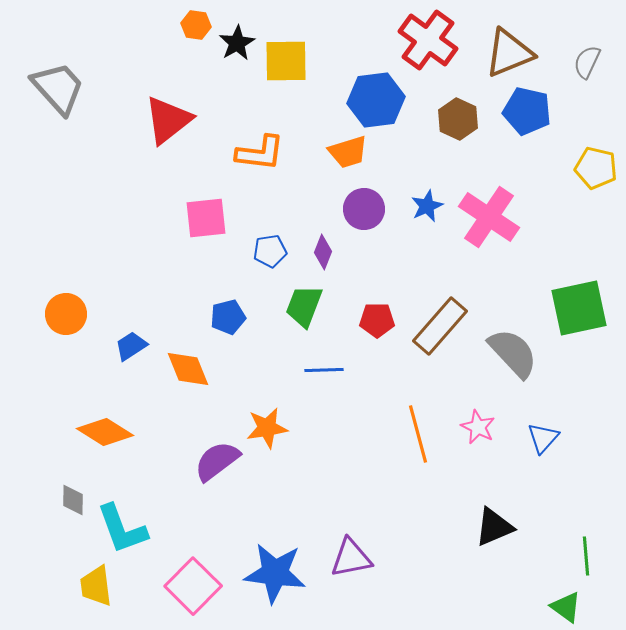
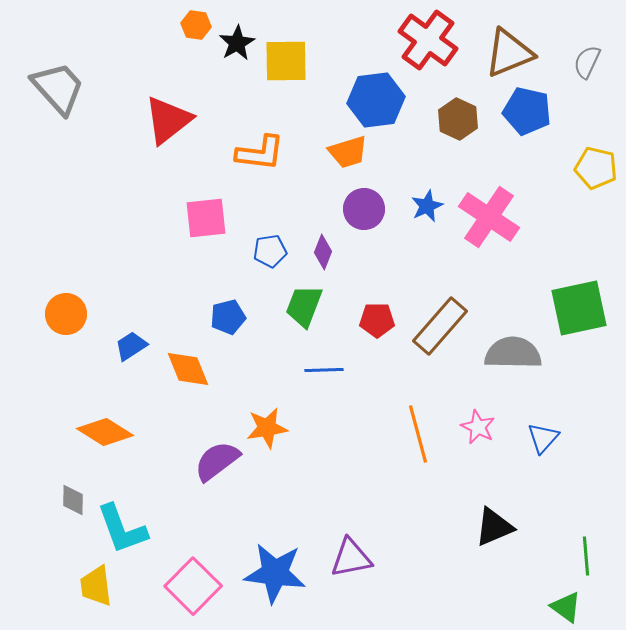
gray semicircle at (513, 353): rotated 46 degrees counterclockwise
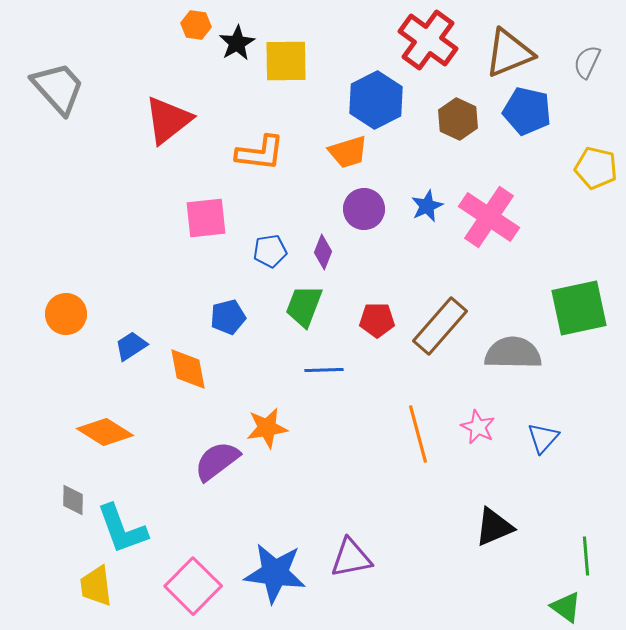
blue hexagon at (376, 100): rotated 20 degrees counterclockwise
orange diamond at (188, 369): rotated 12 degrees clockwise
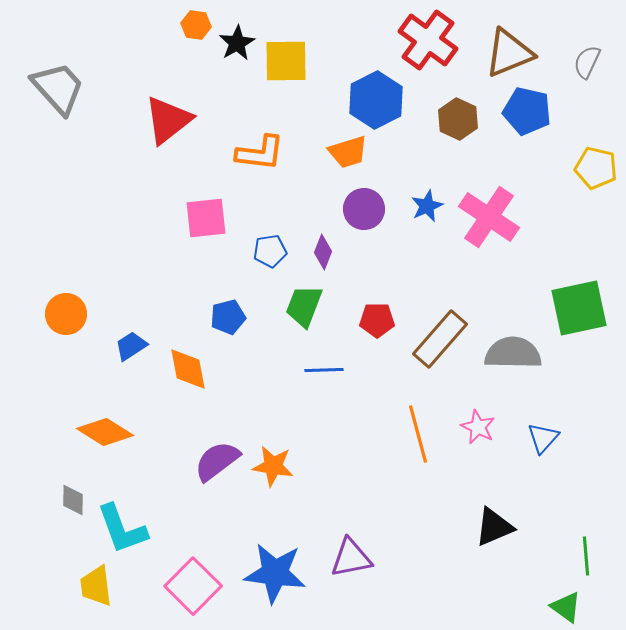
brown rectangle at (440, 326): moved 13 px down
orange star at (267, 428): moved 6 px right, 38 px down; rotated 18 degrees clockwise
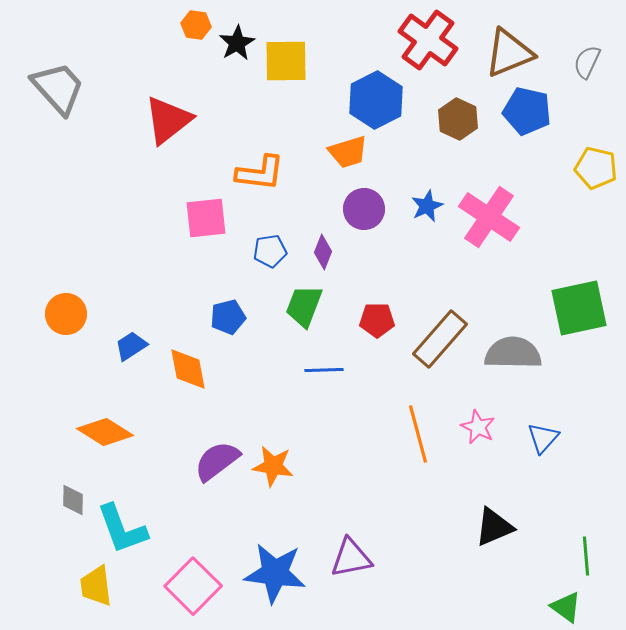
orange L-shape at (260, 153): moved 20 px down
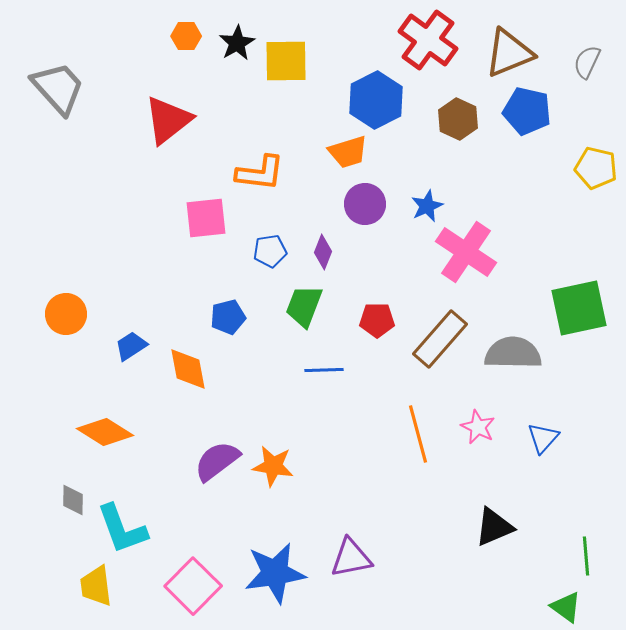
orange hexagon at (196, 25): moved 10 px left, 11 px down; rotated 8 degrees counterclockwise
purple circle at (364, 209): moved 1 px right, 5 px up
pink cross at (489, 217): moved 23 px left, 35 px down
blue star at (275, 573): rotated 16 degrees counterclockwise
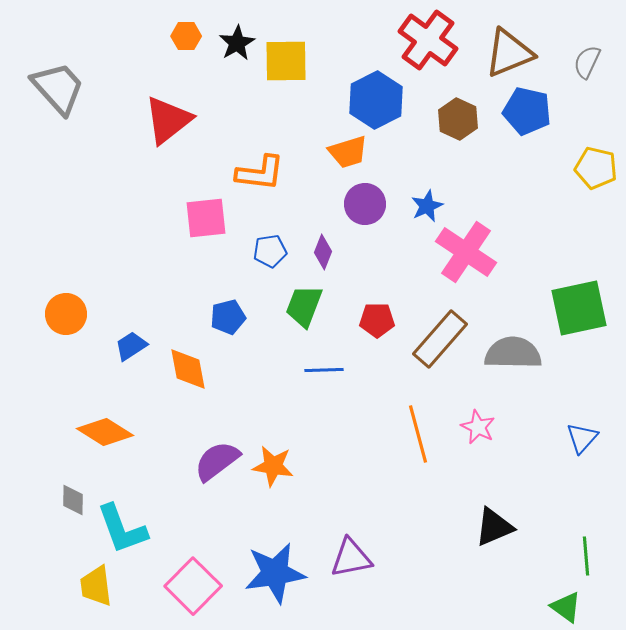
blue triangle at (543, 438): moved 39 px right
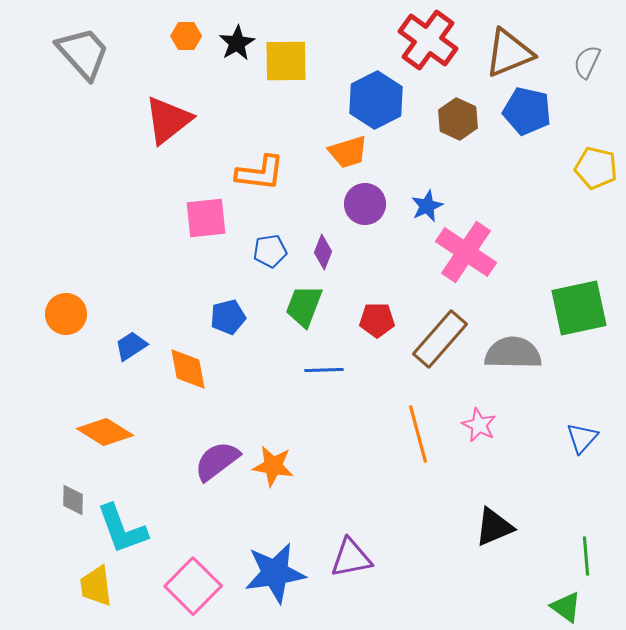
gray trapezoid at (58, 88): moved 25 px right, 35 px up
pink star at (478, 427): moved 1 px right, 2 px up
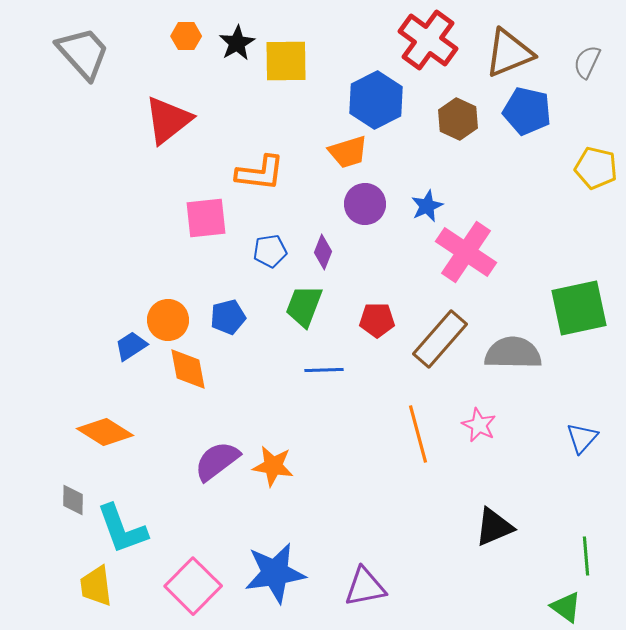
orange circle at (66, 314): moved 102 px right, 6 px down
purple triangle at (351, 558): moved 14 px right, 29 px down
